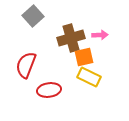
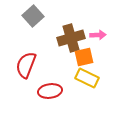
pink arrow: moved 2 px left
yellow rectangle: moved 2 px left, 1 px down
red ellipse: moved 1 px right, 1 px down
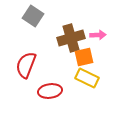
gray square: rotated 15 degrees counterclockwise
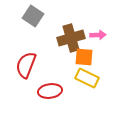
orange square: rotated 18 degrees clockwise
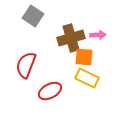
red ellipse: rotated 20 degrees counterclockwise
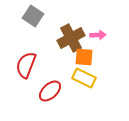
brown cross: rotated 12 degrees counterclockwise
yellow rectangle: moved 3 px left
red ellipse: rotated 15 degrees counterclockwise
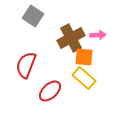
yellow rectangle: rotated 15 degrees clockwise
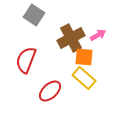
gray square: moved 1 px right, 1 px up
pink arrow: rotated 28 degrees counterclockwise
red semicircle: moved 5 px up
